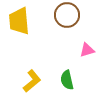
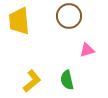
brown circle: moved 2 px right, 1 px down
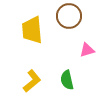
yellow trapezoid: moved 13 px right, 9 px down
